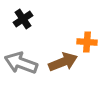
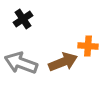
orange cross: moved 1 px right, 4 px down
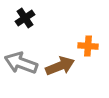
black cross: moved 2 px right, 1 px up
brown arrow: moved 3 px left, 4 px down
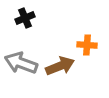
black cross: rotated 12 degrees clockwise
orange cross: moved 1 px left, 1 px up
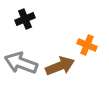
black cross: moved 1 px down
orange cross: rotated 18 degrees clockwise
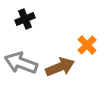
orange cross: rotated 24 degrees clockwise
brown arrow: moved 1 px down
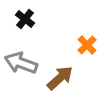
black cross: rotated 30 degrees counterclockwise
brown arrow: moved 11 px down; rotated 20 degrees counterclockwise
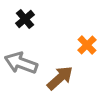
black cross: rotated 12 degrees clockwise
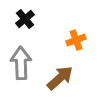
orange cross: moved 11 px left, 5 px up; rotated 24 degrees clockwise
gray arrow: rotated 68 degrees clockwise
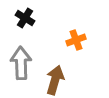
black cross: moved 1 px up; rotated 18 degrees counterclockwise
brown arrow: moved 5 px left, 2 px down; rotated 32 degrees counterclockwise
